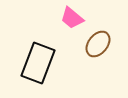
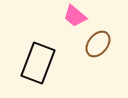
pink trapezoid: moved 3 px right, 2 px up
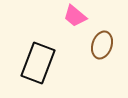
brown ellipse: moved 4 px right, 1 px down; rotated 20 degrees counterclockwise
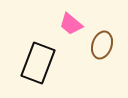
pink trapezoid: moved 4 px left, 8 px down
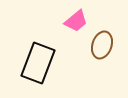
pink trapezoid: moved 5 px right, 3 px up; rotated 80 degrees counterclockwise
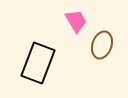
pink trapezoid: rotated 80 degrees counterclockwise
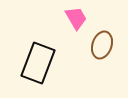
pink trapezoid: moved 3 px up
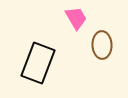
brown ellipse: rotated 20 degrees counterclockwise
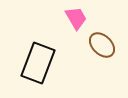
brown ellipse: rotated 44 degrees counterclockwise
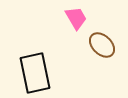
black rectangle: moved 3 px left, 10 px down; rotated 33 degrees counterclockwise
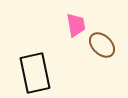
pink trapezoid: moved 7 px down; rotated 20 degrees clockwise
